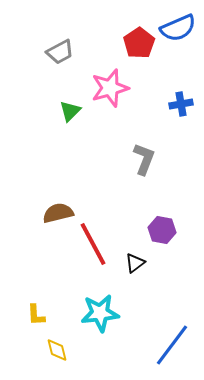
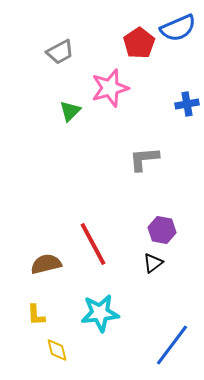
blue cross: moved 6 px right
gray L-shape: rotated 116 degrees counterclockwise
brown semicircle: moved 12 px left, 51 px down
black triangle: moved 18 px right
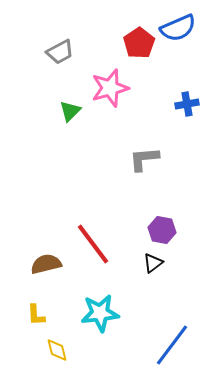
red line: rotated 9 degrees counterclockwise
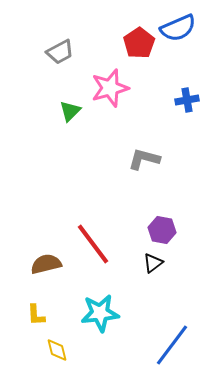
blue cross: moved 4 px up
gray L-shape: rotated 20 degrees clockwise
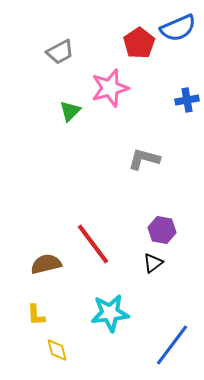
cyan star: moved 10 px right
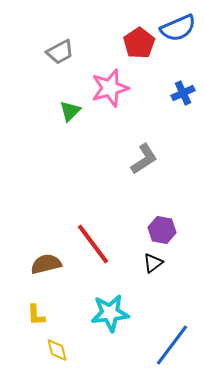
blue cross: moved 4 px left, 7 px up; rotated 15 degrees counterclockwise
gray L-shape: rotated 132 degrees clockwise
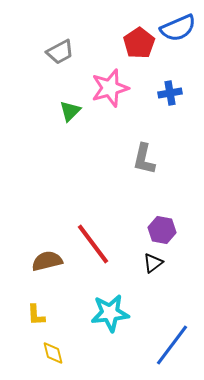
blue cross: moved 13 px left; rotated 15 degrees clockwise
gray L-shape: rotated 136 degrees clockwise
brown semicircle: moved 1 px right, 3 px up
yellow diamond: moved 4 px left, 3 px down
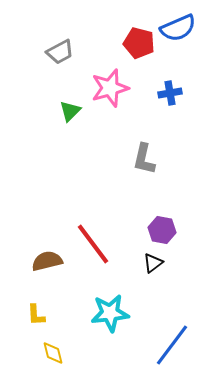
red pentagon: rotated 24 degrees counterclockwise
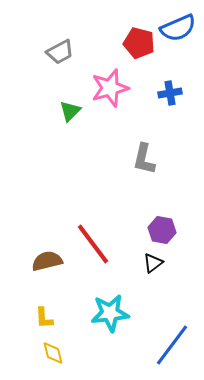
yellow L-shape: moved 8 px right, 3 px down
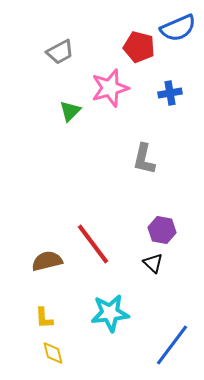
red pentagon: moved 4 px down
black triangle: rotated 40 degrees counterclockwise
